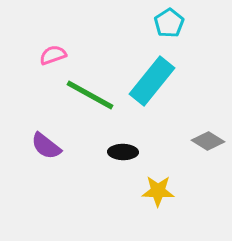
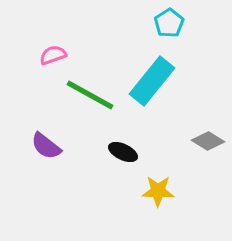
black ellipse: rotated 24 degrees clockwise
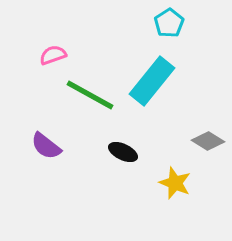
yellow star: moved 17 px right, 8 px up; rotated 20 degrees clockwise
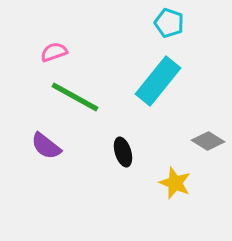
cyan pentagon: rotated 20 degrees counterclockwise
pink semicircle: moved 1 px right, 3 px up
cyan rectangle: moved 6 px right
green line: moved 15 px left, 2 px down
black ellipse: rotated 48 degrees clockwise
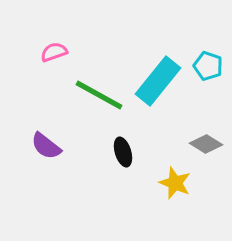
cyan pentagon: moved 39 px right, 43 px down
green line: moved 24 px right, 2 px up
gray diamond: moved 2 px left, 3 px down
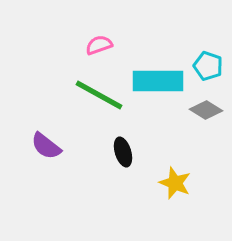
pink semicircle: moved 45 px right, 7 px up
cyan rectangle: rotated 51 degrees clockwise
gray diamond: moved 34 px up
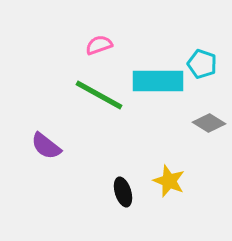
cyan pentagon: moved 6 px left, 2 px up
gray diamond: moved 3 px right, 13 px down
black ellipse: moved 40 px down
yellow star: moved 6 px left, 2 px up
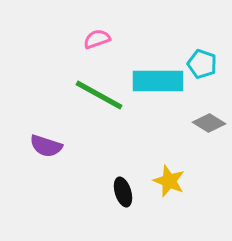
pink semicircle: moved 2 px left, 6 px up
purple semicircle: rotated 20 degrees counterclockwise
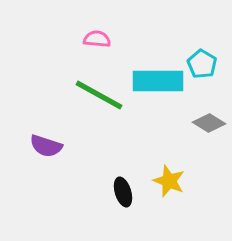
pink semicircle: rotated 24 degrees clockwise
cyan pentagon: rotated 12 degrees clockwise
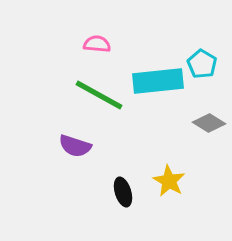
pink semicircle: moved 5 px down
cyan rectangle: rotated 6 degrees counterclockwise
purple semicircle: moved 29 px right
yellow star: rotated 8 degrees clockwise
